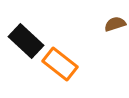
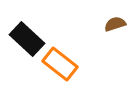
black rectangle: moved 1 px right, 2 px up
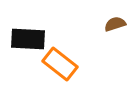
black rectangle: moved 1 px right; rotated 40 degrees counterclockwise
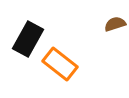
black rectangle: rotated 64 degrees counterclockwise
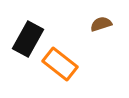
brown semicircle: moved 14 px left
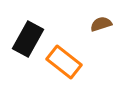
orange rectangle: moved 4 px right, 2 px up
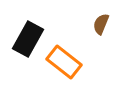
brown semicircle: rotated 50 degrees counterclockwise
